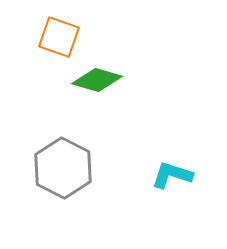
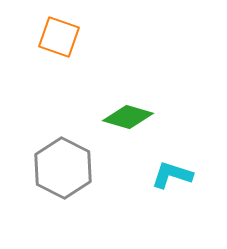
green diamond: moved 31 px right, 37 px down
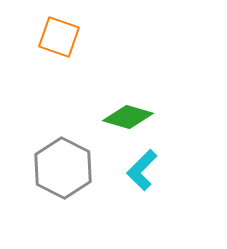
cyan L-shape: moved 30 px left, 5 px up; rotated 63 degrees counterclockwise
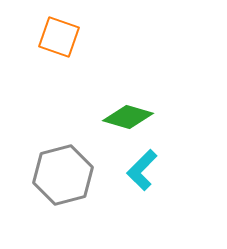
gray hexagon: moved 7 px down; rotated 18 degrees clockwise
